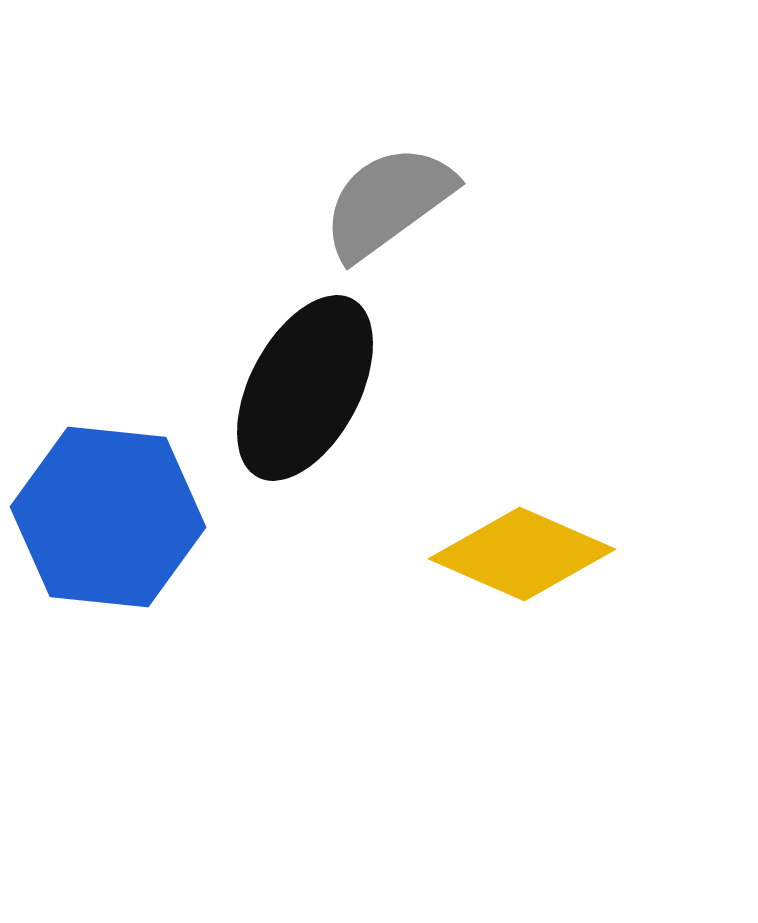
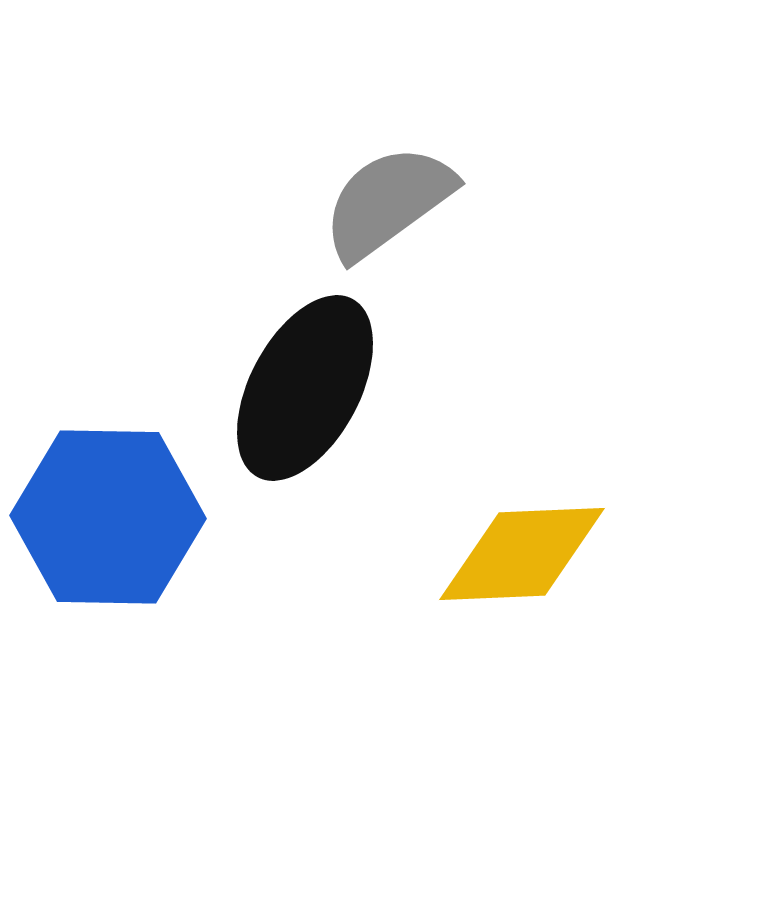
blue hexagon: rotated 5 degrees counterclockwise
yellow diamond: rotated 26 degrees counterclockwise
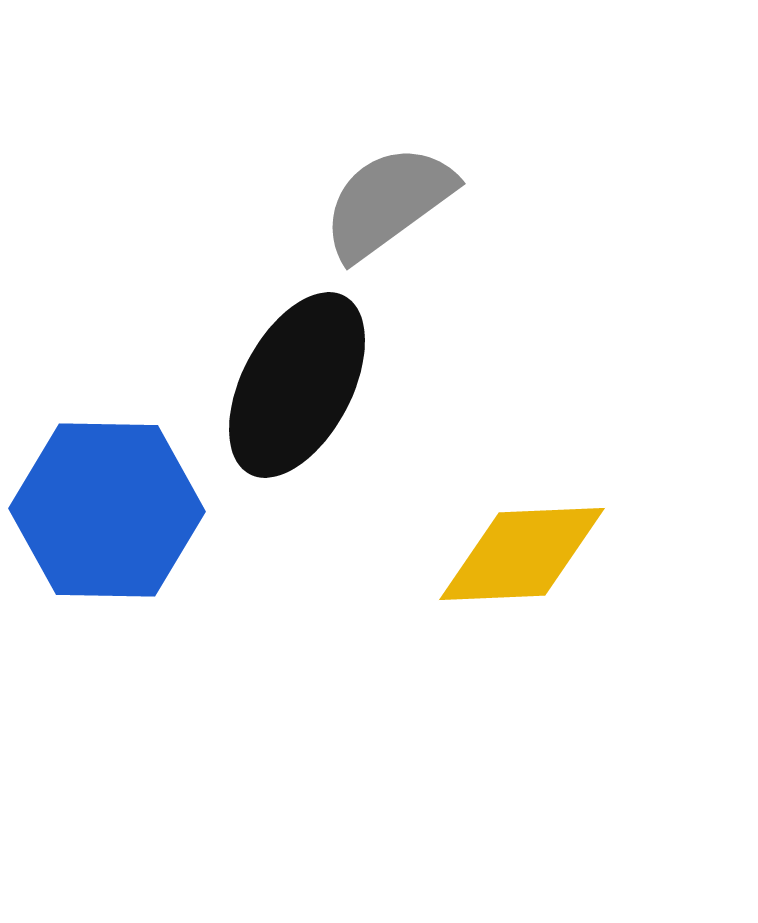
black ellipse: moved 8 px left, 3 px up
blue hexagon: moved 1 px left, 7 px up
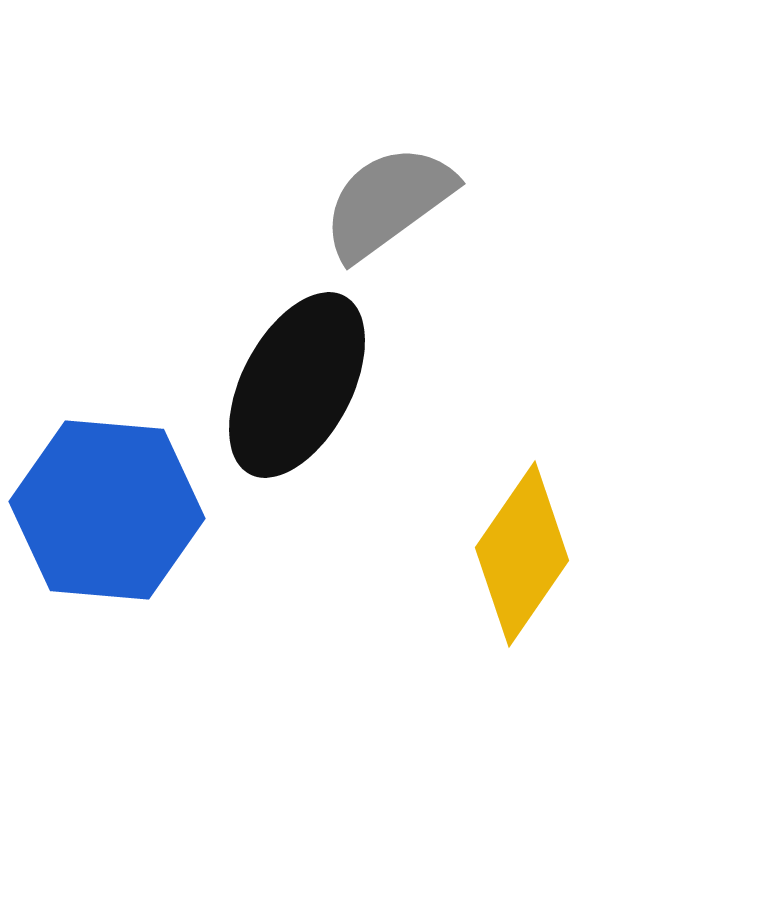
blue hexagon: rotated 4 degrees clockwise
yellow diamond: rotated 53 degrees counterclockwise
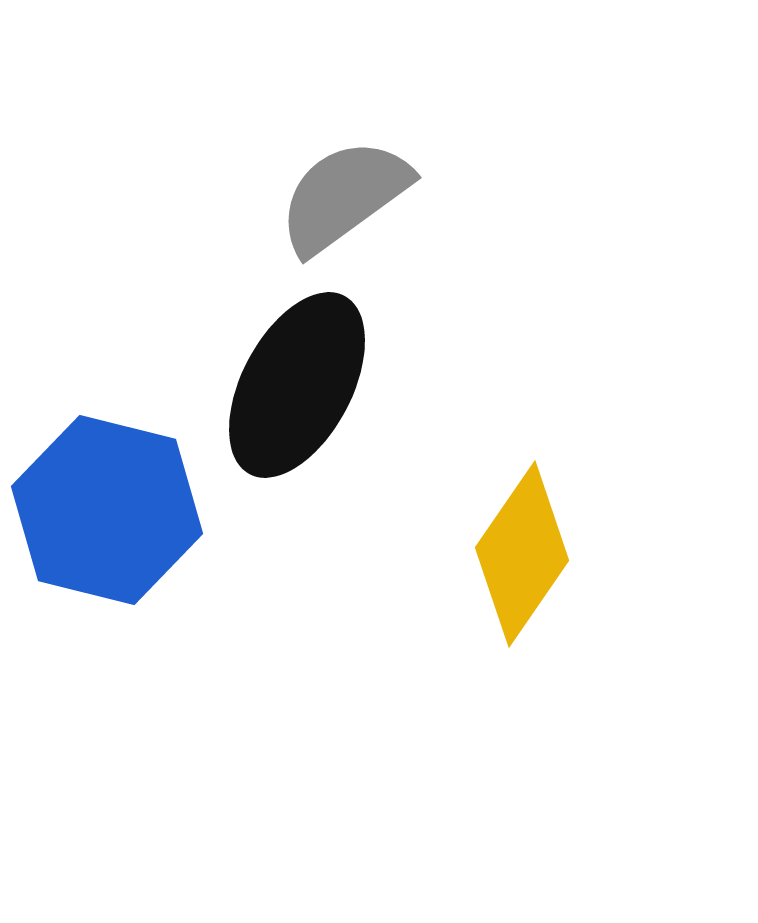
gray semicircle: moved 44 px left, 6 px up
blue hexagon: rotated 9 degrees clockwise
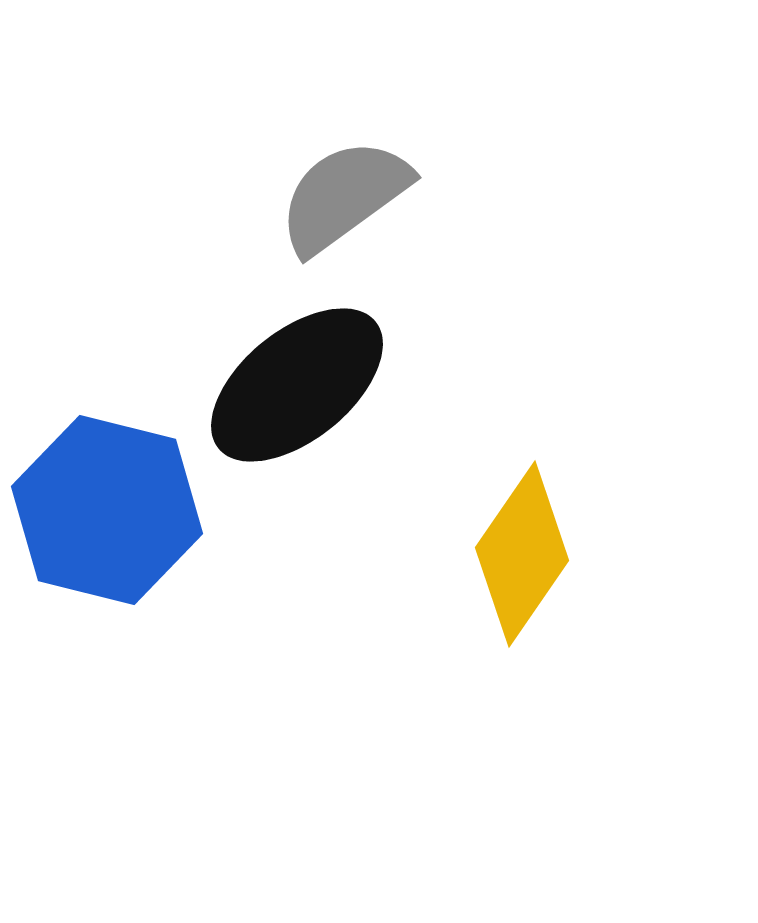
black ellipse: rotated 23 degrees clockwise
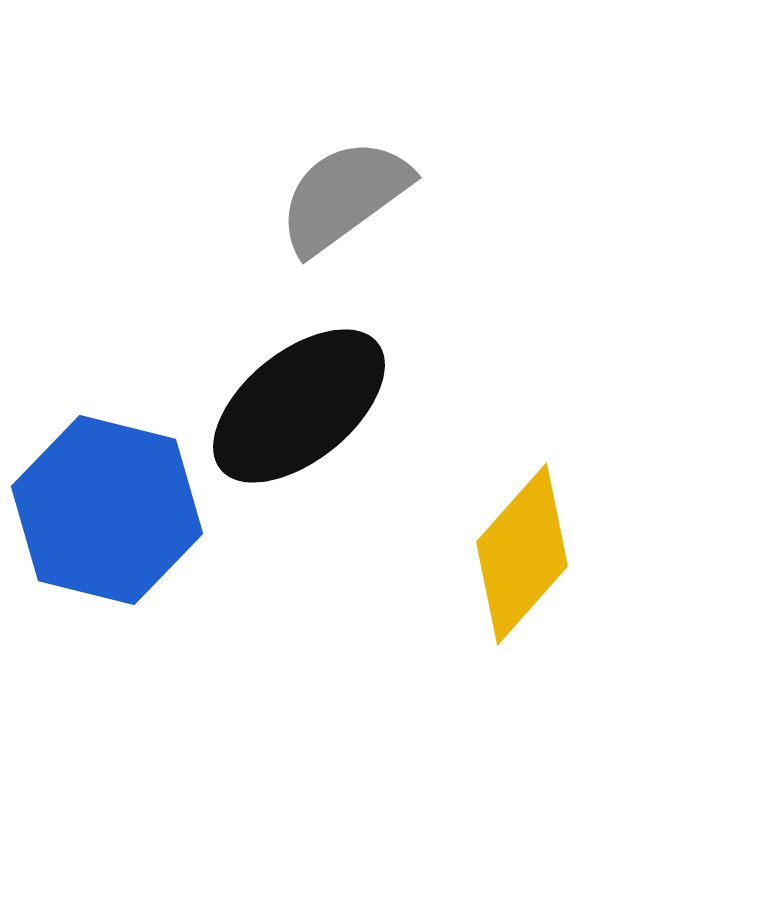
black ellipse: moved 2 px right, 21 px down
yellow diamond: rotated 7 degrees clockwise
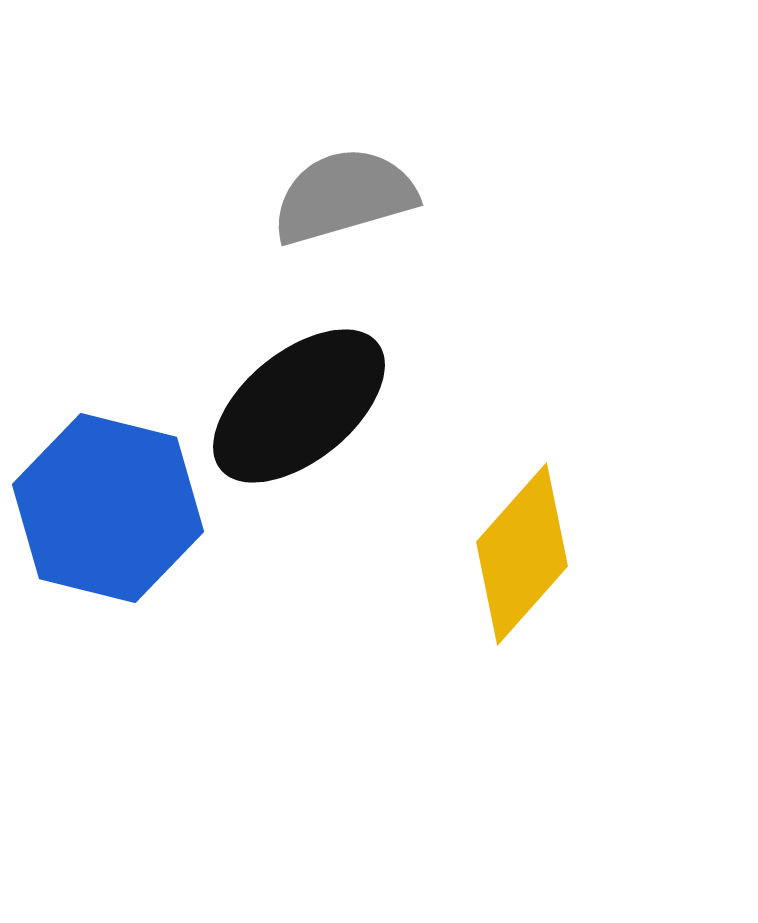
gray semicircle: rotated 20 degrees clockwise
blue hexagon: moved 1 px right, 2 px up
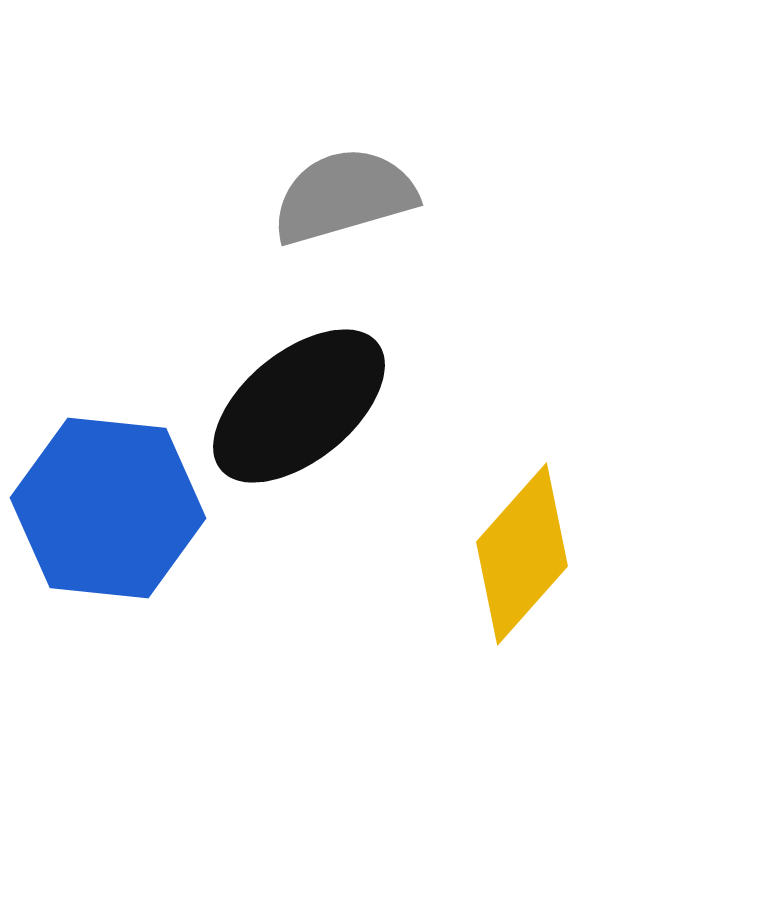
blue hexagon: rotated 8 degrees counterclockwise
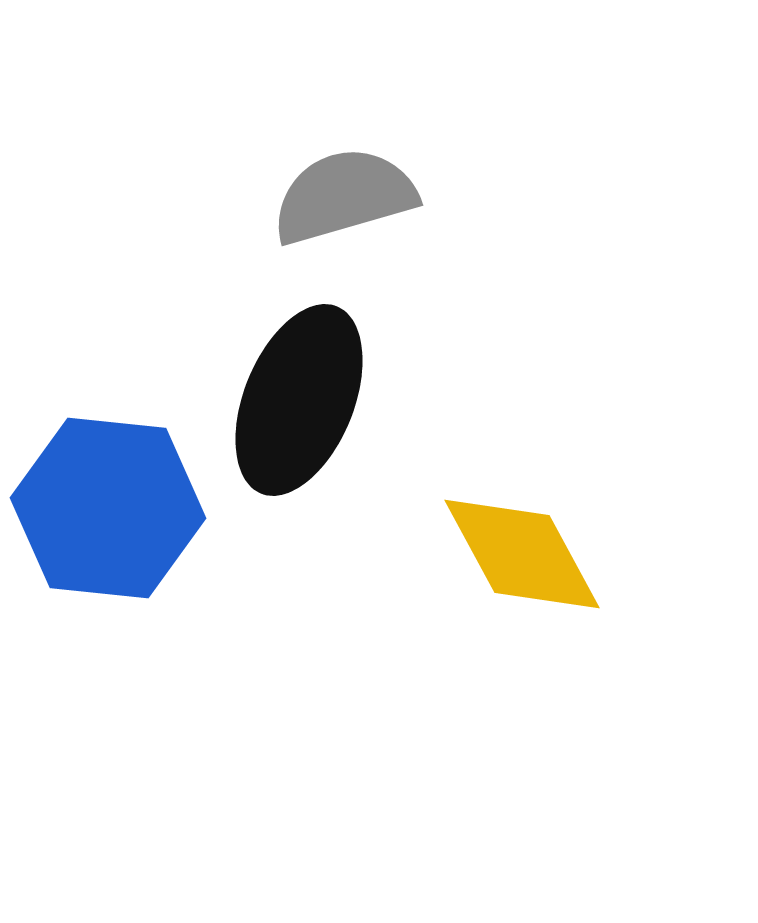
black ellipse: moved 6 px up; rotated 29 degrees counterclockwise
yellow diamond: rotated 70 degrees counterclockwise
